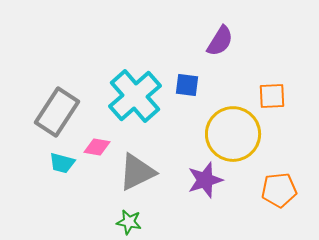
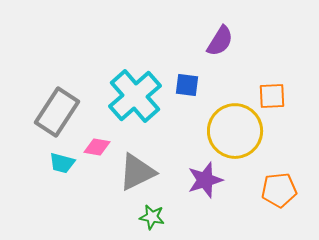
yellow circle: moved 2 px right, 3 px up
green star: moved 23 px right, 5 px up
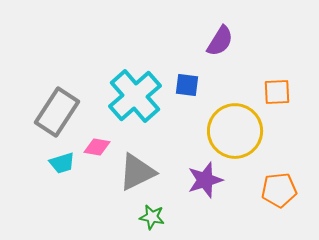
orange square: moved 5 px right, 4 px up
cyan trapezoid: rotated 32 degrees counterclockwise
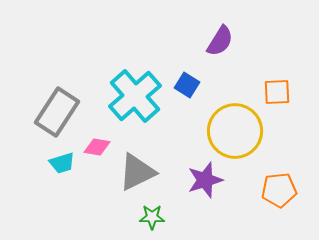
blue square: rotated 25 degrees clockwise
green star: rotated 10 degrees counterclockwise
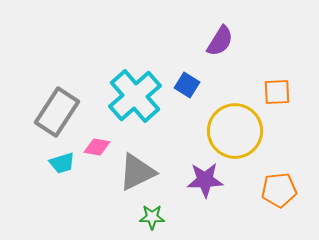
purple star: rotated 15 degrees clockwise
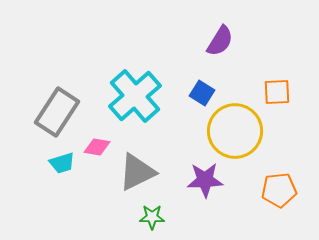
blue square: moved 15 px right, 8 px down
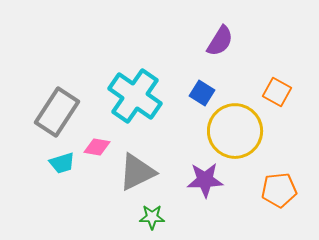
orange square: rotated 32 degrees clockwise
cyan cross: rotated 14 degrees counterclockwise
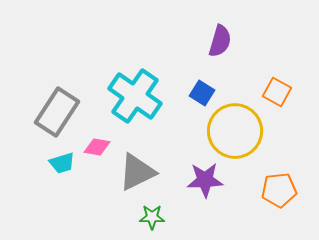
purple semicircle: rotated 16 degrees counterclockwise
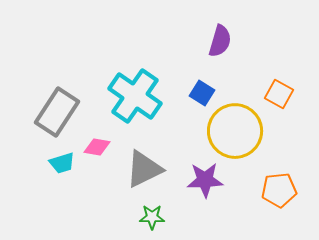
orange square: moved 2 px right, 2 px down
gray triangle: moved 7 px right, 3 px up
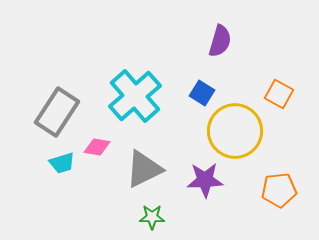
cyan cross: rotated 14 degrees clockwise
